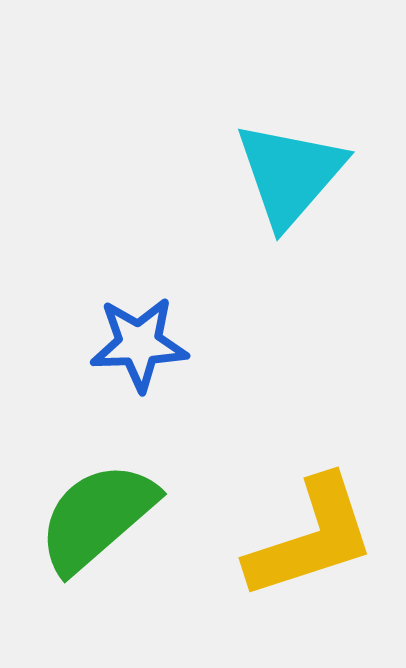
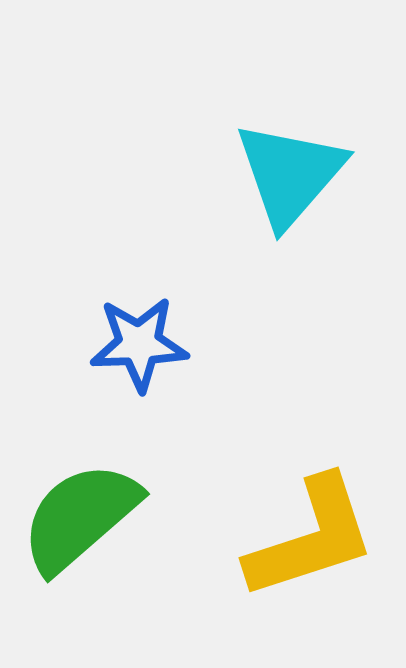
green semicircle: moved 17 px left
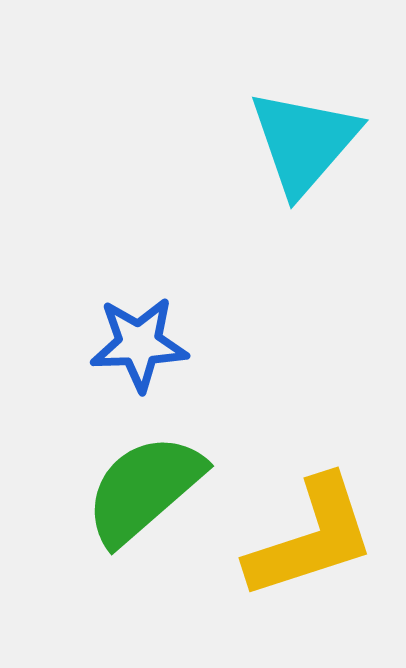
cyan triangle: moved 14 px right, 32 px up
green semicircle: moved 64 px right, 28 px up
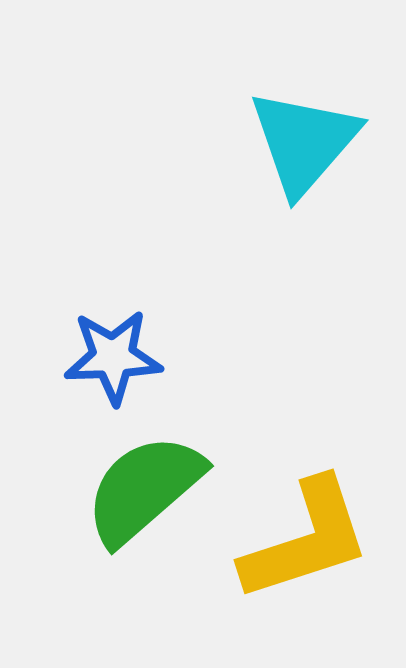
blue star: moved 26 px left, 13 px down
yellow L-shape: moved 5 px left, 2 px down
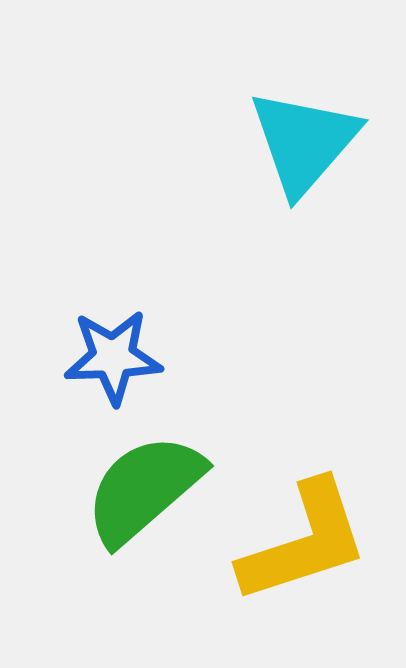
yellow L-shape: moved 2 px left, 2 px down
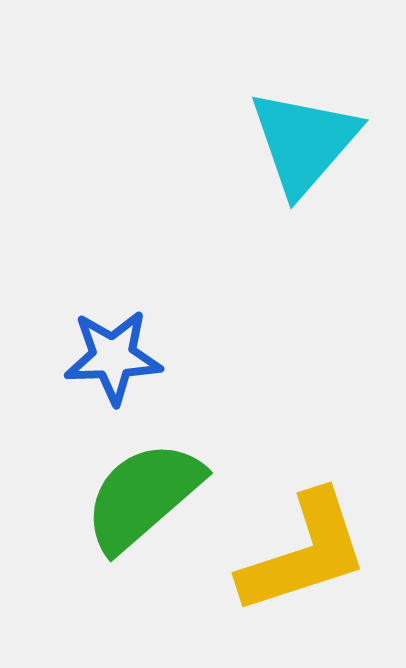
green semicircle: moved 1 px left, 7 px down
yellow L-shape: moved 11 px down
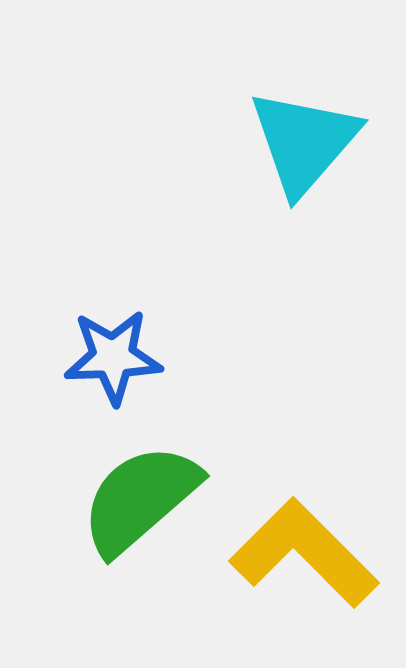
green semicircle: moved 3 px left, 3 px down
yellow L-shape: rotated 117 degrees counterclockwise
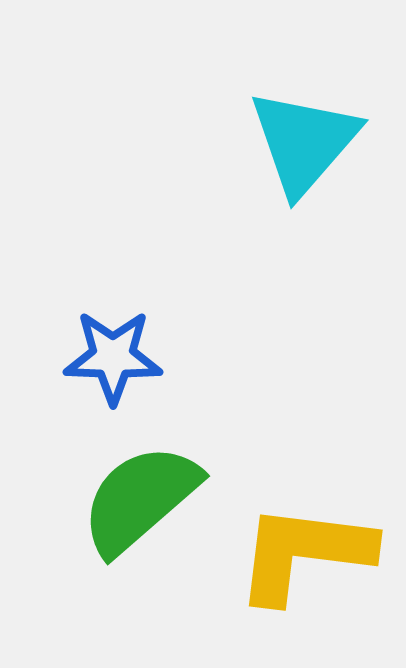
blue star: rotated 4 degrees clockwise
yellow L-shape: rotated 38 degrees counterclockwise
